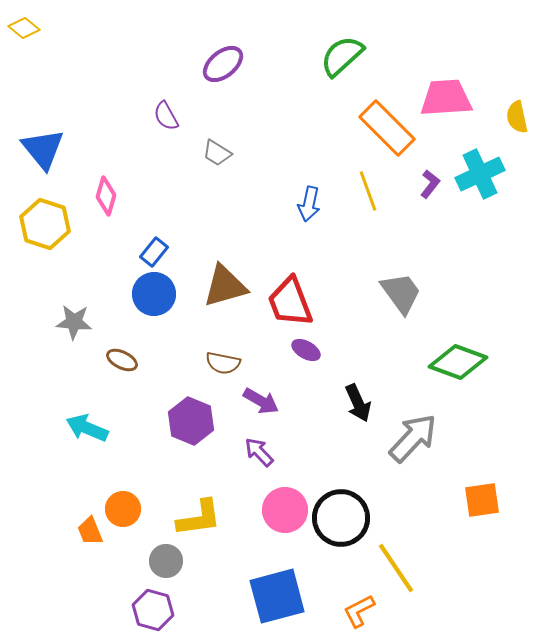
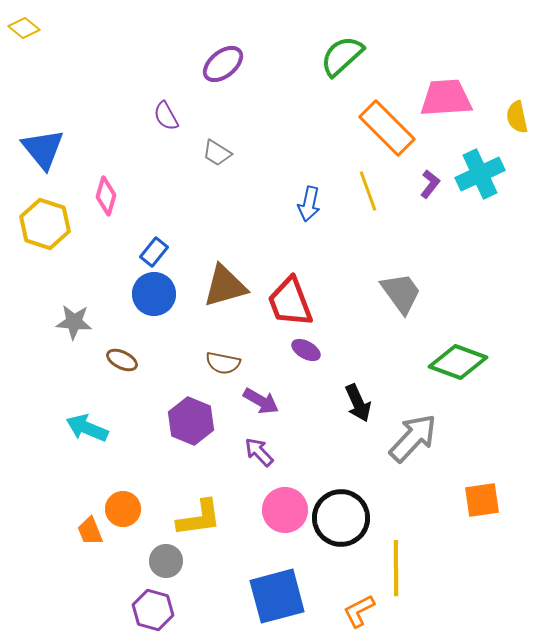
yellow line at (396, 568): rotated 34 degrees clockwise
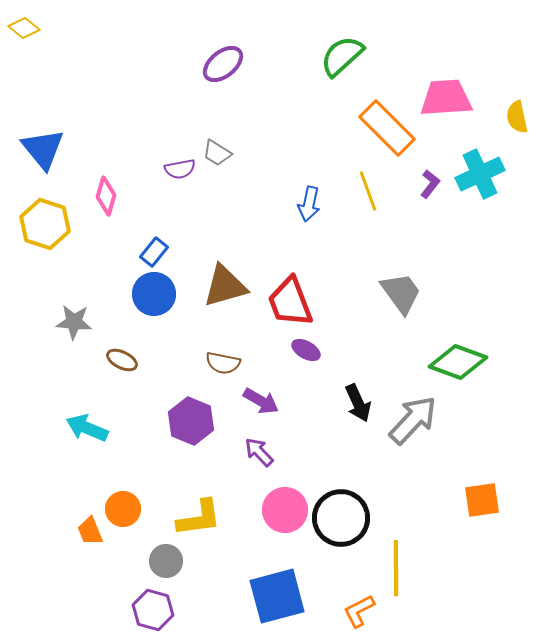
purple semicircle at (166, 116): moved 14 px right, 53 px down; rotated 72 degrees counterclockwise
gray arrow at (413, 438): moved 18 px up
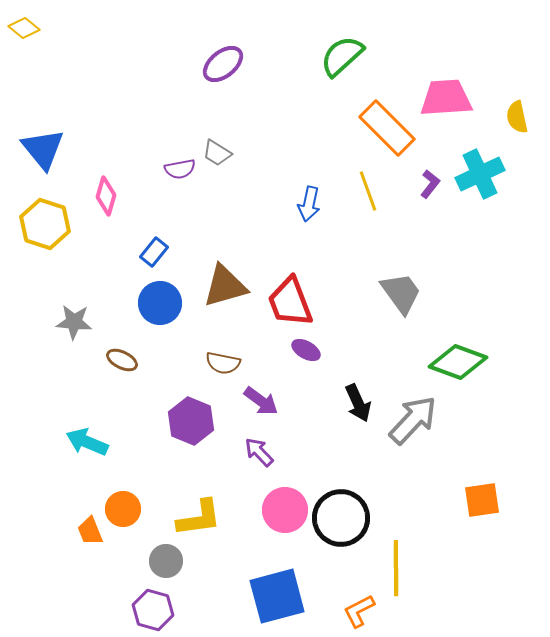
blue circle at (154, 294): moved 6 px right, 9 px down
purple arrow at (261, 401): rotated 6 degrees clockwise
cyan arrow at (87, 428): moved 14 px down
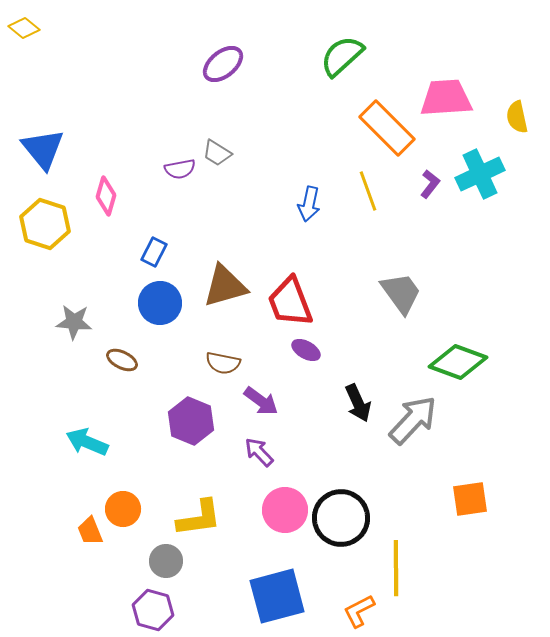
blue rectangle at (154, 252): rotated 12 degrees counterclockwise
orange square at (482, 500): moved 12 px left, 1 px up
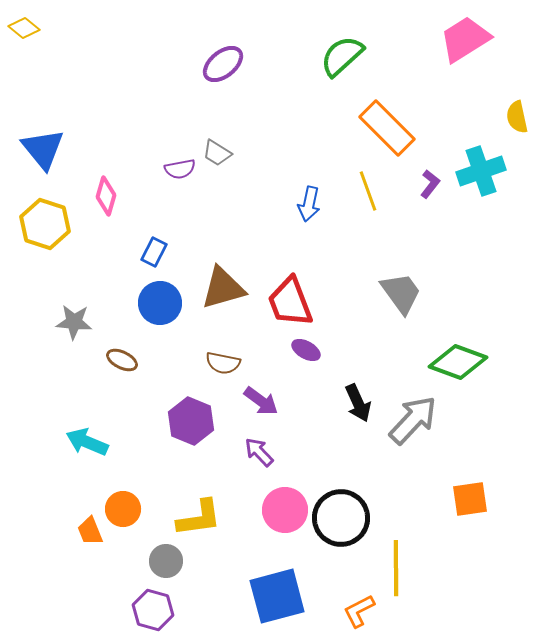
pink trapezoid at (446, 98): moved 19 px right, 59 px up; rotated 28 degrees counterclockwise
cyan cross at (480, 174): moved 1 px right, 3 px up; rotated 6 degrees clockwise
brown triangle at (225, 286): moved 2 px left, 2 px down
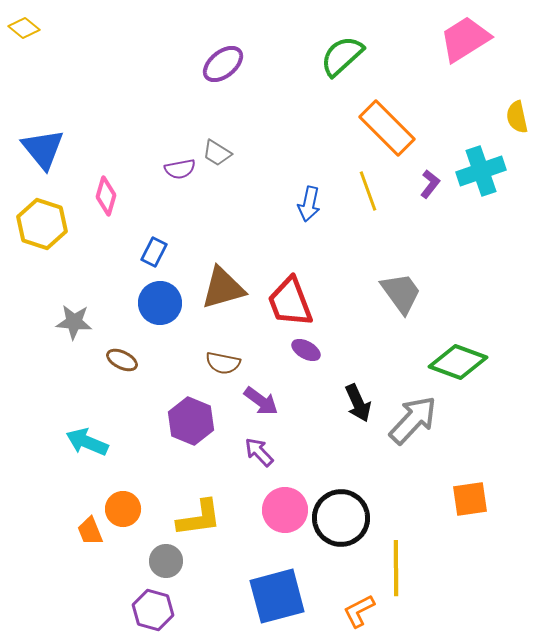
yellow hexagon at (45, 224): moved 3 px left
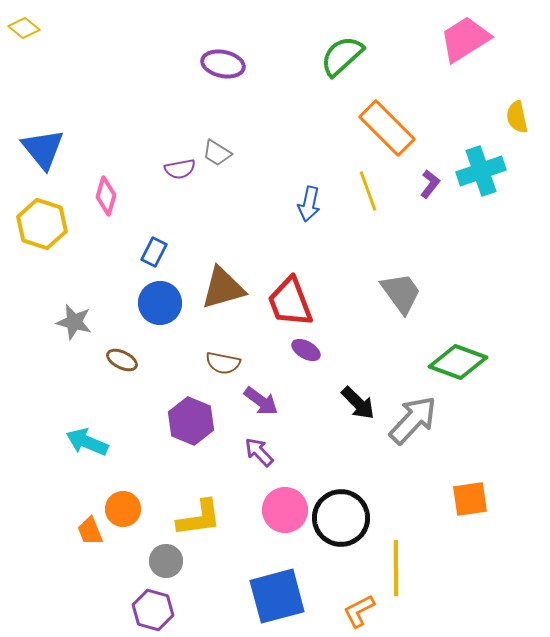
purple ellipse at (223, 64): rotated 51 degrees clockwise
gray star at (74, 322): rotated 9 degrees clockwise
black arrow at (358, 403): rotated 21 degrees counterclockwise
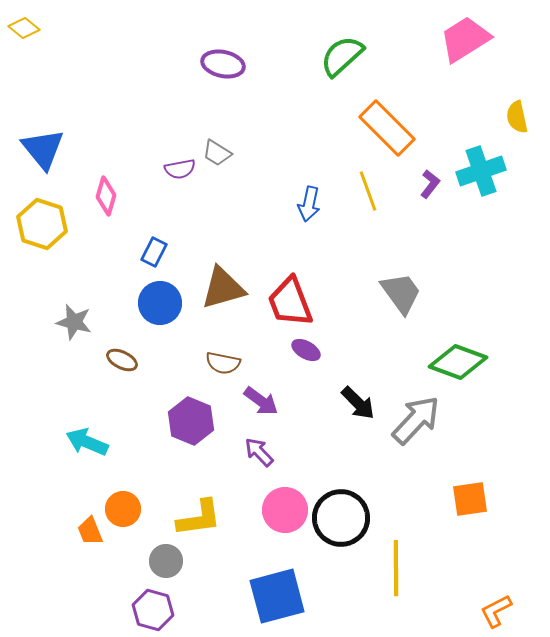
gray arrow at (413, 420): moved 3 px right
orange L-shape at (359, 611): moved 137 px right
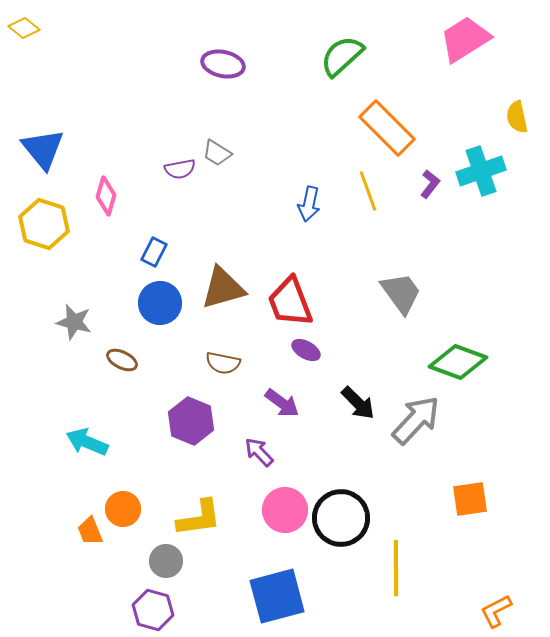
yellow hexagon at (42, 224): moved 2 px right
purple arrow at (261, 401): moved 21 px right, 2 px down
